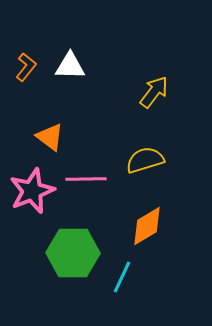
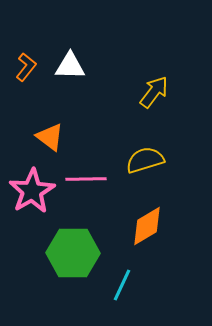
pink star: rotated 9 degrees counterclockwise
cyan line: moved 8 px down
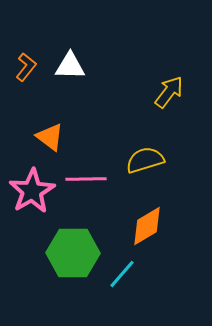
yellow arrow: moved 15 px right
cyan line: moved 11 px up; rotated 16 degrees clockwise
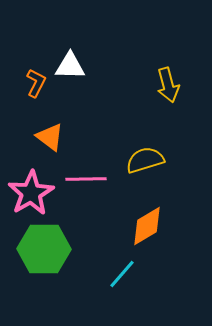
orange L-shape: moved 10 px right, 16 px down; rotated 12 degrees counterclockwise
yellow arrow: moved 1 px left, 7 px up; rotated 128 degrees clockwise
pink star: moved 1 px left, 2 px down
green hexagon: moved 29 px left, 4 px up
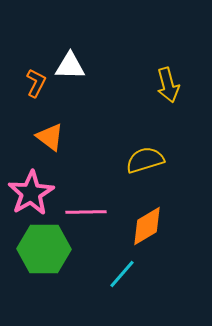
pink line: moved 33 px down
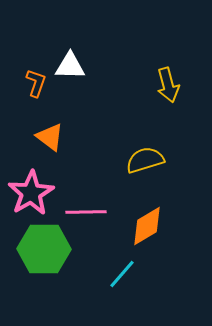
orange L-shape: rotated 8 degrees counterclockwise
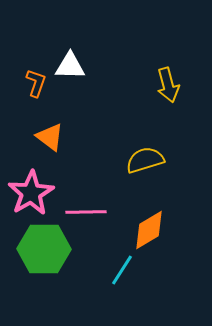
orange diamond: moved 2 px right, 4 px down
cyan line: moved 4 px up; rotated 8 degrees counterclockwise
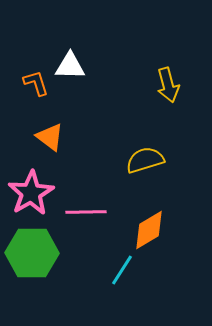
orange L-shape: rotated 36 degrees counterclockwise
green hexagon: moved 12 px left, 4 px down
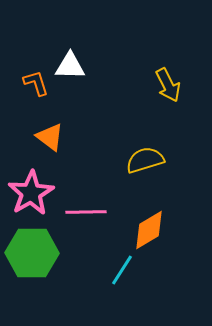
yellow arrow: rotated 12 degrees counterclockwise
